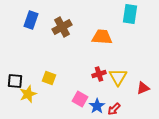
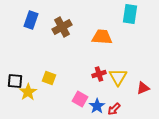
yellow star: moved 2 px up; rotated 12 degrees counterclockwise
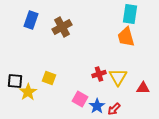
orange trapezoid: moved 24 px right; rotated 110 degrees counterclockwise
red triangle: rotated 24 degrees clockwise
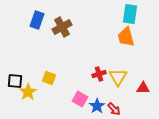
blue rectangle: moved 6 px right
red arrow: rotated 88 degrees counterclockwise
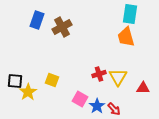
yellow square: moved 3 px right, 2 px down
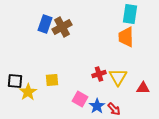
blue rectangle: moved 8 px right, 4 px down
orange trapezoid: rotated 15 degrees clockwise
yellow square: rotated 24 degrees counterclockwise
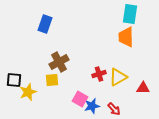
brown cross: moved 3 px left, 35 px down
yellow triangle: rotated 30 degrees clockwise
black square: moved 1 px left, 1 px up
yellow star: rotated 12 degrees clockwise
blue star: moved 5 px left; rotated 21 degrees clockwise
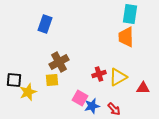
pink square: moved 1 px up
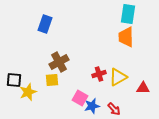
cyan rectangle: moved 2 px left
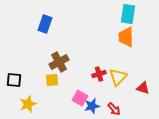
yellow triangle: rotated 18 degrees counterclockwise
red triangle: rotated 16 degrees clockwise
yellow star: moved 12 px down
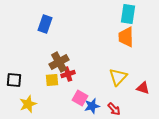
red cross: moved 31 px left
